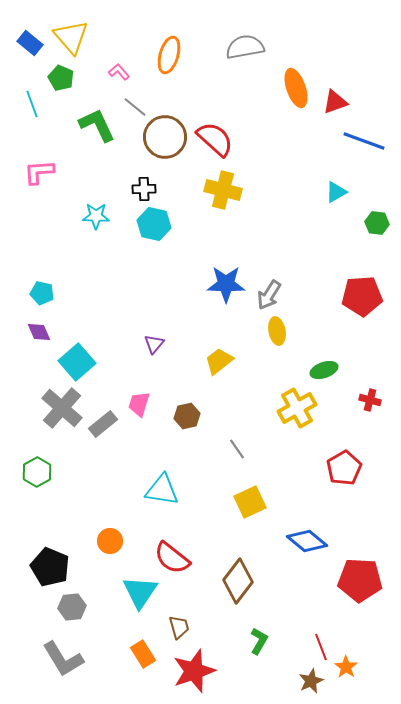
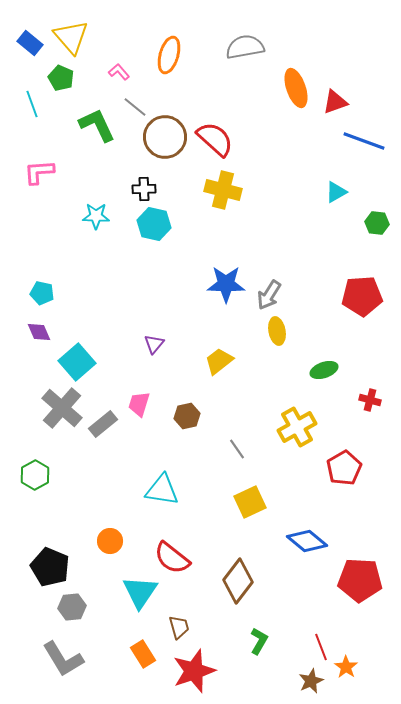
yellow cross at (297, 408): moved 19 px down
green hexagon at (37, 472): moved 2 px left, 3 px down
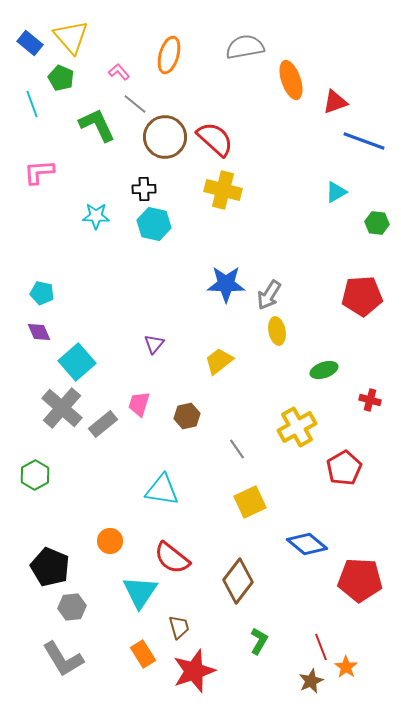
orange ellipse at (296, 88): moved 5 px left, 8 px up
gray line at (135, 107): moved 3 px up
blue diamond at (307, 541): moved 3 px down
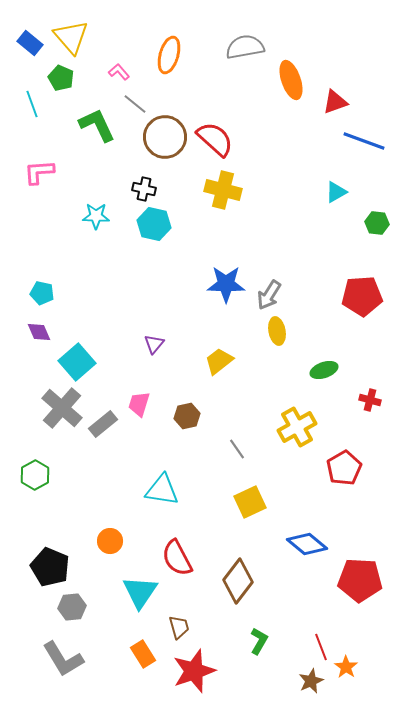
black cross at (144, 189): rotated 15 degrees clockwise
red semicircle at (172, 558): moved 5 px right; rotated 24 degrees clockwise
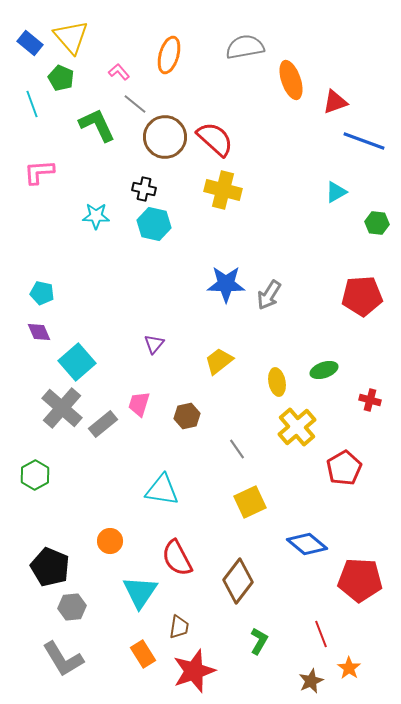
yellow ellipse at (277, 331): moved 51 px down
yellow cross at (297, 427): rotated 12 degrees counterclockwise
brown trapezoid at (179, 627): rotated 25 degrees clockwise
red line at (321, 647): moved 13 px up
orange star at (346, 667): moved 3 px right, 1 px down
